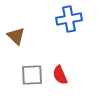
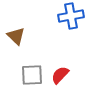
blue cross: moved 2 px right, 3 px up
red semicircle: rotated 66 degrees clockwise
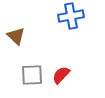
red semicircle: moved 1 px right
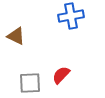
brown triangle: rotated 18 degrees counterclockwise
gray square: moved 2 px left, 8 px down
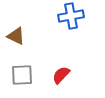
gray square: moved 8 px left, 8 px up
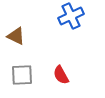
blue cross: rotated 15 degrees counterclockwise
red semicircle: rotated 72 degrees counterclockwise
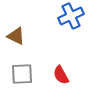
gray square: moved 1 px up
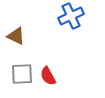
red semicircle: moved 13 px left, 1 px down
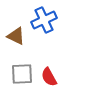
blue cross: moved 27 px left, 4 px down
red semicircle: moved 1 px right, 1 px down
